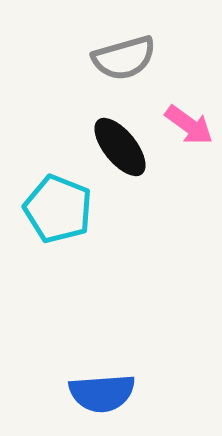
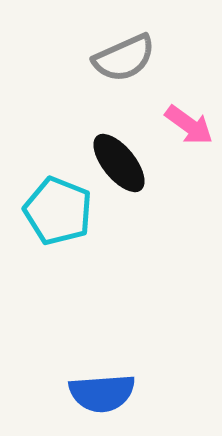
gray semicircle: rotated 8 degrees counterclockwise
black ellipse: moved 1 px left, 16 px down
cyan pentagon: moved 2 px down
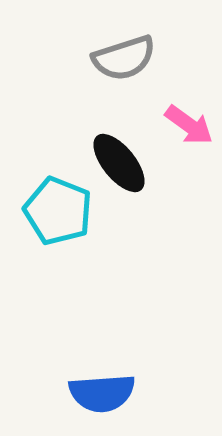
gray semicircle: rotated 6 degrees clockwise
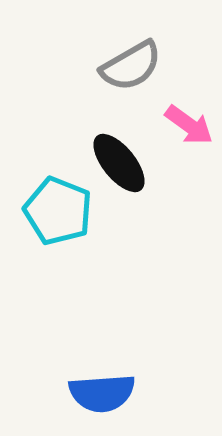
gray semicircle: moved 7 px right, 8 px down; rotated 12 degrees counterclockwise
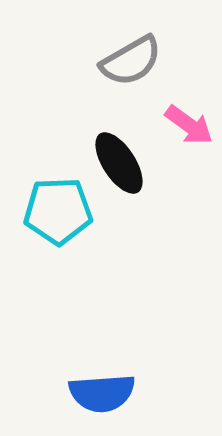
gray semicircle: moved 5 px up
black ellipse: rotated 6 degrees clockwise
cyan pentagon: rotated 24 degrees counterclockwise
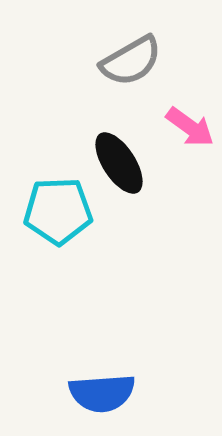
pink arrow: moved 1 px right, 2 px down
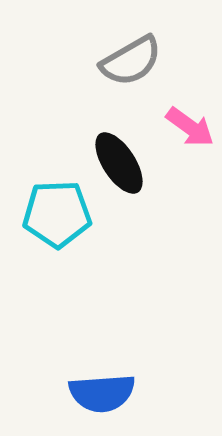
cyan pentagon: moved 1 px left, 3 px down
